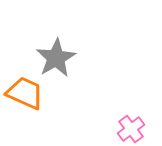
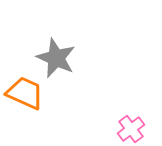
gray star: rotated 18 degrees counterclockwise
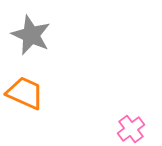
gray star: moved 25 px left, 23 px up
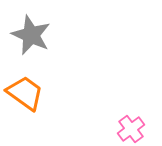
orange trapezoid: rotated 12 degrees clockwise
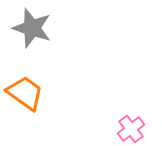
gray star: moved 1 px right, 7 px up; rotated 6 degrees counterclockwise
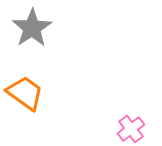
gray star: rotated 21 degrees clockwise
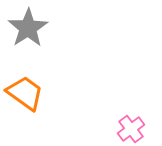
gray star: moved 4 px left
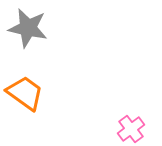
gray star: rotated 27 degrees counterclockwise
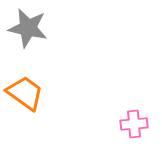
pink cross: moved 3 px right, 5 px up; rotated 32 degrees clockwise
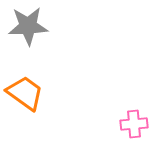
gray star: moved 2 px up; rotated 15 degrees counterclockwise
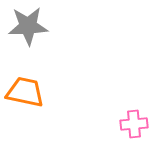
orange trapezoid: moved 1 px up; rotated 24 degrees counterclockwise
